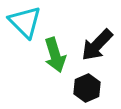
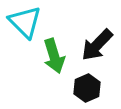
green arrow: moved 1 px left, 1 px down
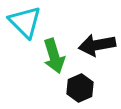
black arrow: rotated 36 degrees clockwise
black hexagon: moved 7 px left
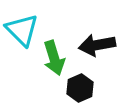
cyan triangle: moved 3 px left, 8 px down
green arrow: moved 2 px down
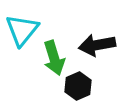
cyan triangle: rotated 24 degrees clockwise
black hexagon: moved 2 px left, 2 px up
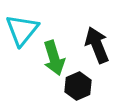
black arrow: rotated 78 degrees clockwise
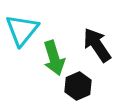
black arrow: rotated 12 degrees counterclockwise
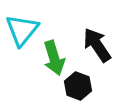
black hexagon: rotated 16 degrees counterclockwise
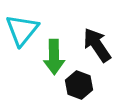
green arrow: moved 1 px up; rotated 16 degrees clockwise
black hexagon: moved 1 px right, 1 px up
